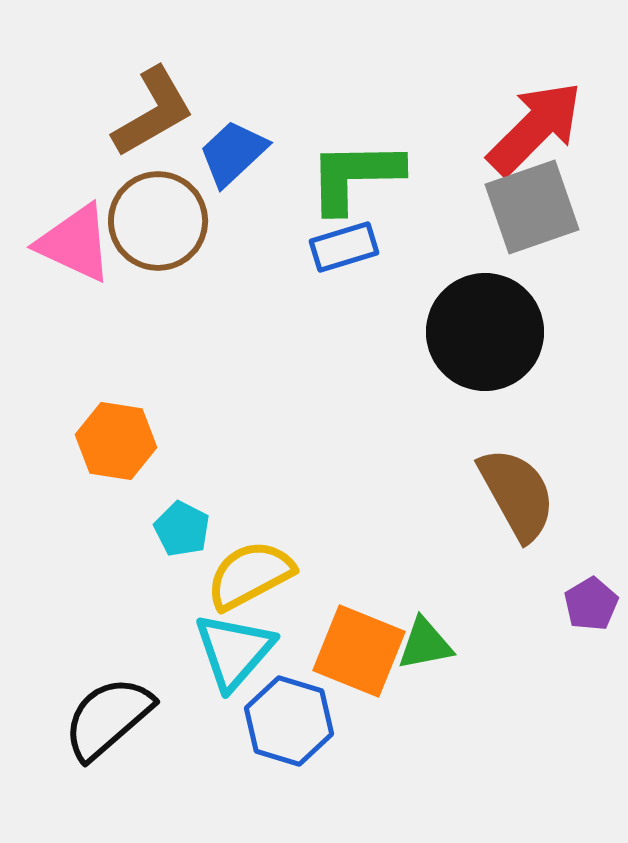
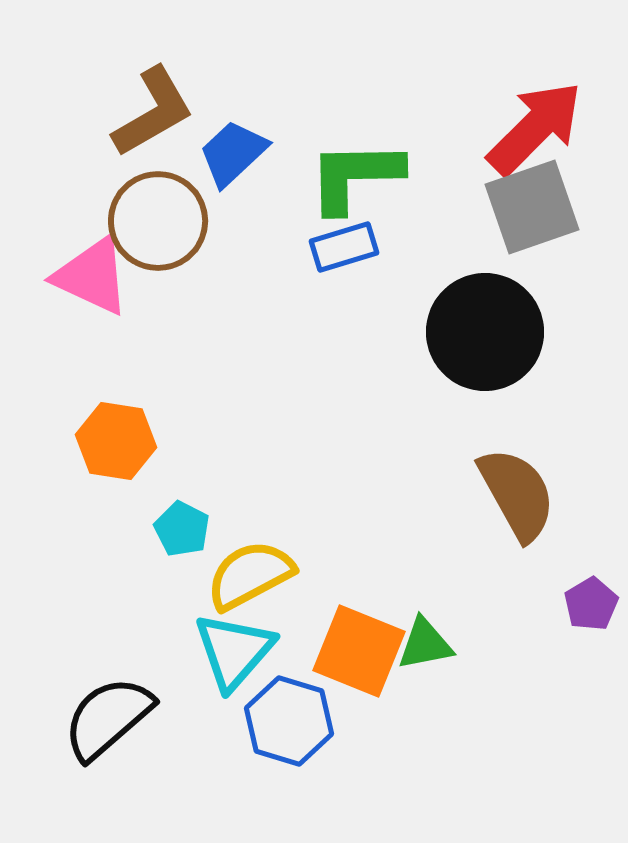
pink triangle: moved 17 px right, 33 px down
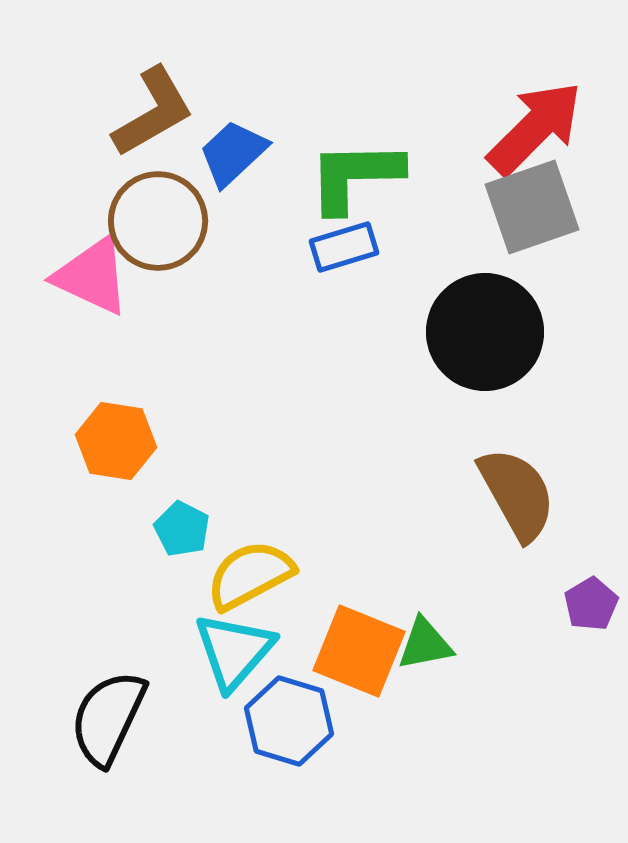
black semicircle: rotated 24 degrees counterclockwise
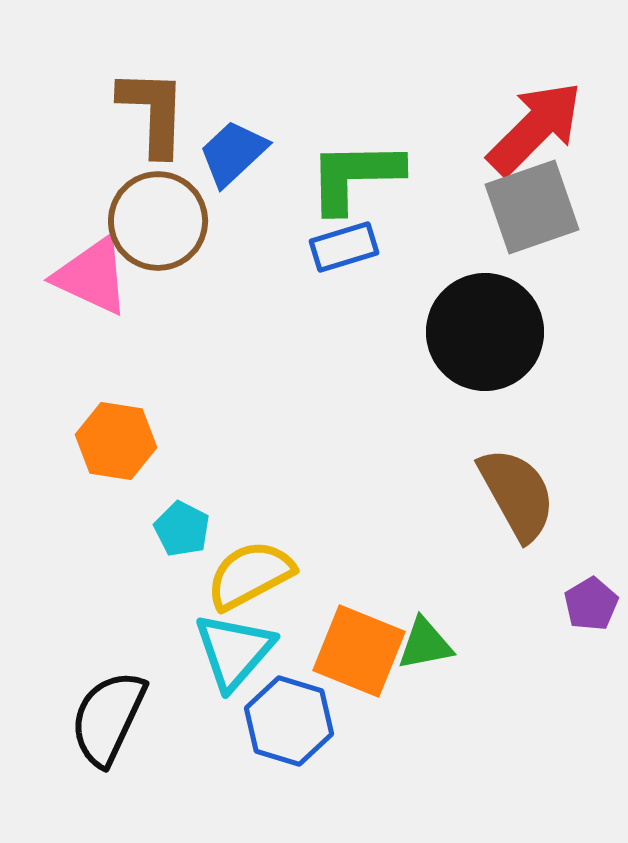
brown L-shape: rotated 58 degrees counterclockwise
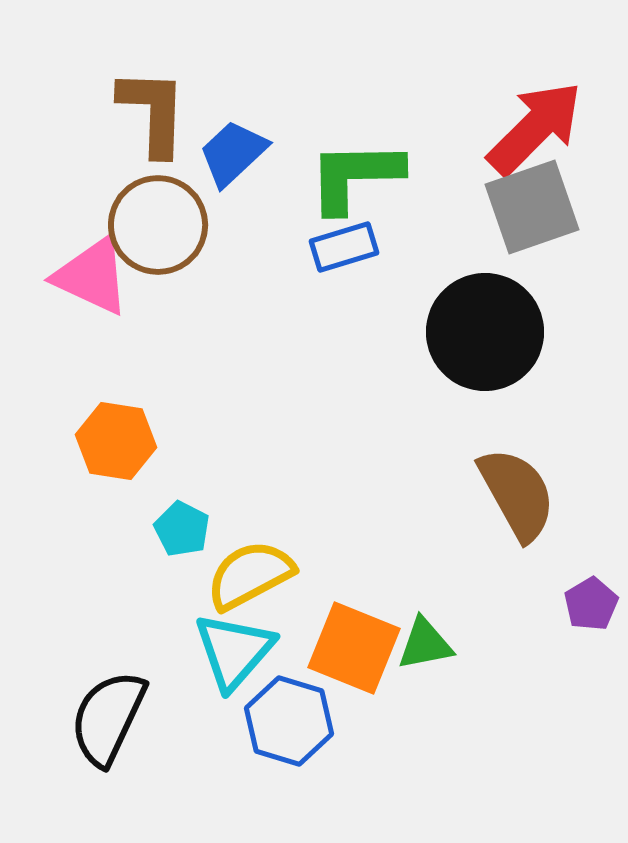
brown circle: moved 4 px down
orange square: moved 5 px left, 3 px up
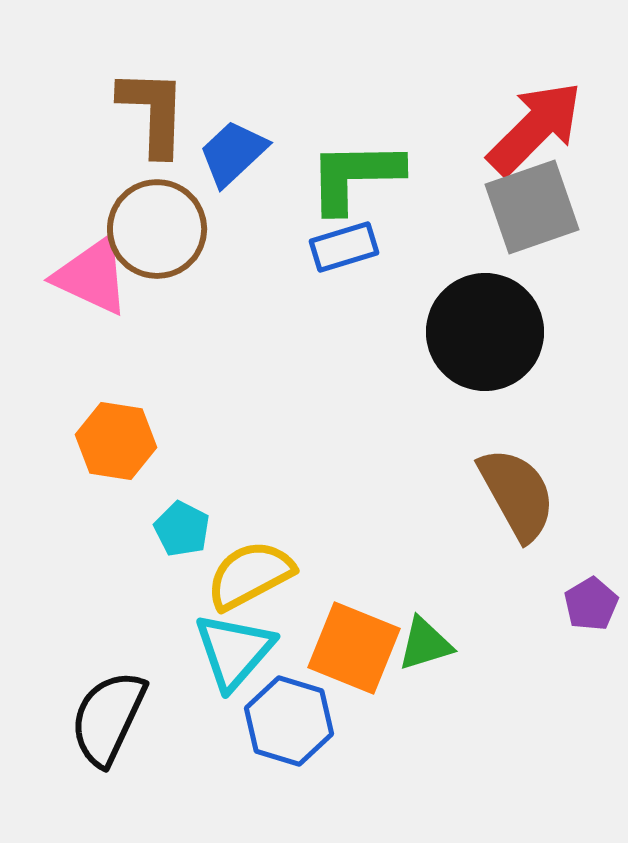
brown circle: moved 1 px left, 4 px down
green triangle: rotated 6 degrees counterclockwise
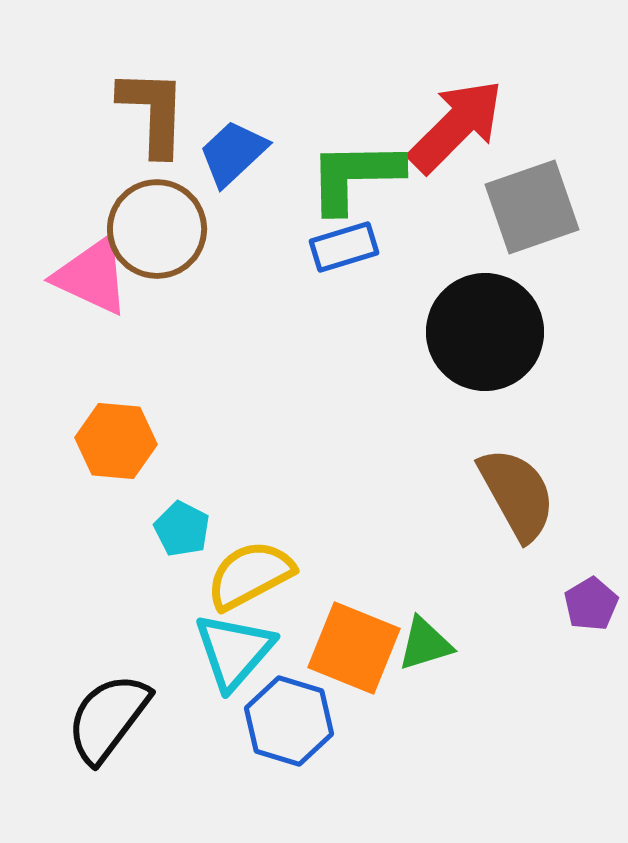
red arrow: moved 79 px left, 2 px up
orange hexagon: rotated 4 degrees counterclockwise
black semicircle: rotated 12 degrees clockwise
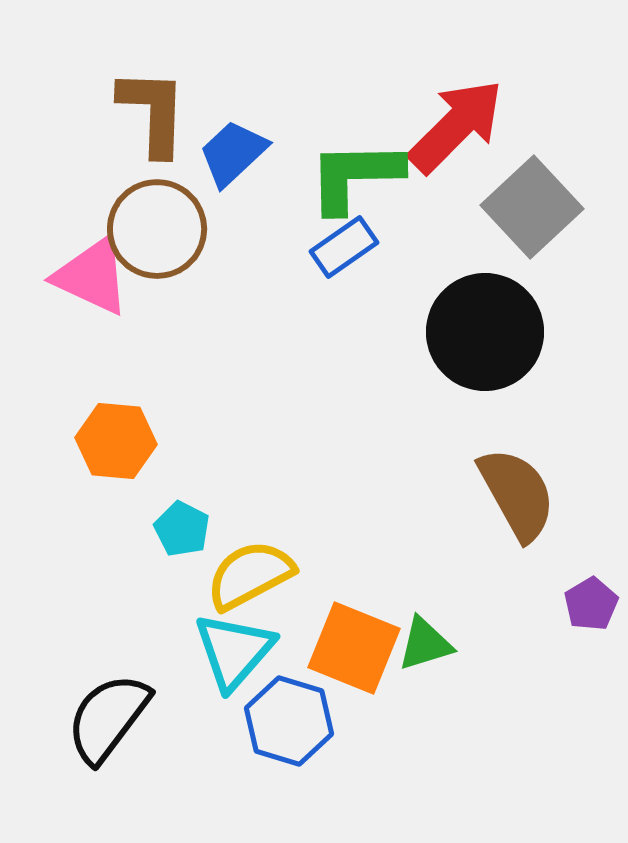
gray square: rotated 24 degrees counterclockwise
blue rectangle: rotated 18 degrees counterclockwise
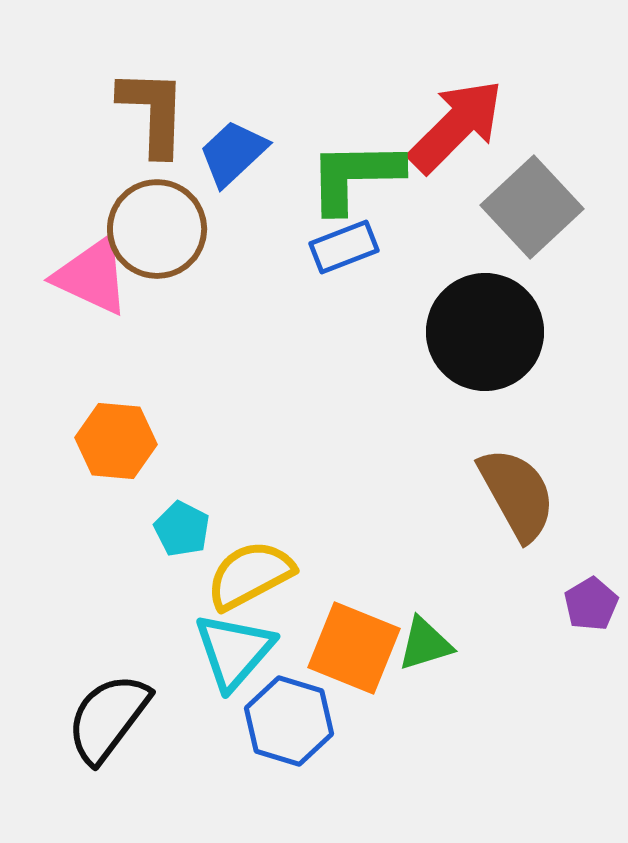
blue rectangle: rotated 14 degrees clockwise
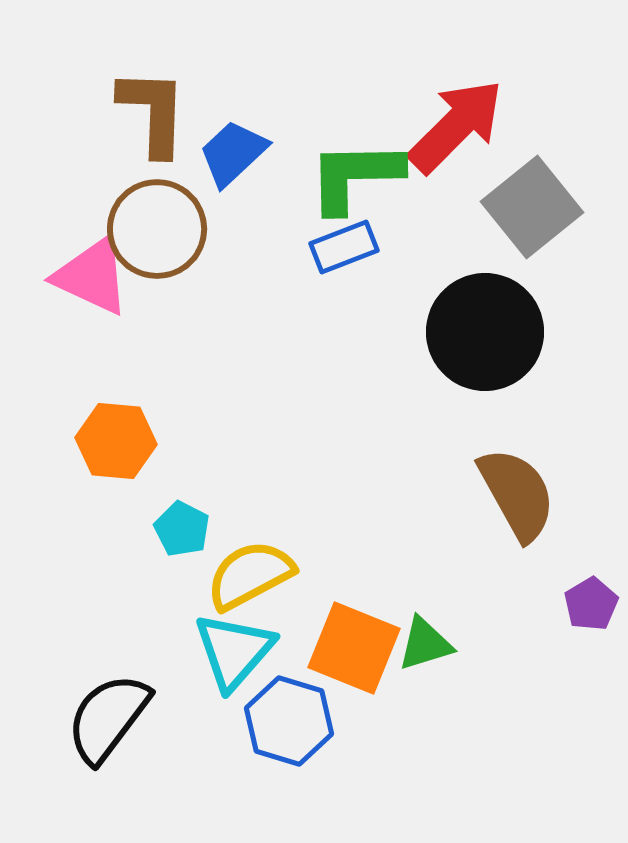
gray square: rotated 4 degrees clockwise
